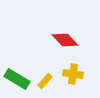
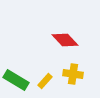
green rectangle: moved 1 px left, 1 px down
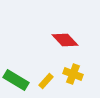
yellow cross: rotated 12 degrees clockwise
yellow rectangle: moved 1 px right
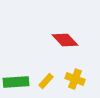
yellow cross: moved 2 px right, 5 px down
green rectangle: moved 2 px down; rotated 35 degrees counterclockwise
